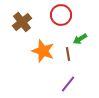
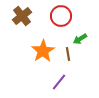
red circle: moved 1 px down
brown cross: moved 6 px up
orange star: rotated 20 degrees clockwise
purple line: moved 9 px left, 2 px up
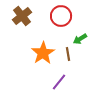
orange star: moved 2 px down
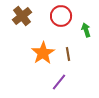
green arrow: moved 6 px right, 9 px up; rotated 104 degrees clockwise
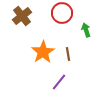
red circle: moved 1 px right, 3 px up
orange star: moved 1 px up
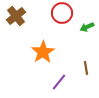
brown cross: moved 6 px left
green arrow: moved 1 px right, 3 px up; rotated 96 degrees counterclockwise
brown line: moved 18 px right, 14 px down
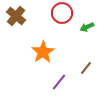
brown cross: rotated 12 degrees counterclockwise
brown line: rotated 48 degrees clockwise
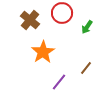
brown cross: moved 14 px right, 4 px down
green arrow: rotated 32 degrees counterclockwise
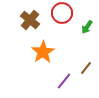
purple line: moved 5 px right, 1 px up
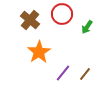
red circle: moved 1 px down
orange star: moved 4 px left
brown line: moved 1 px left, 6 px down
purple line: moved 1 px left, 8 px up
